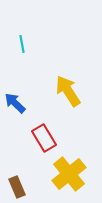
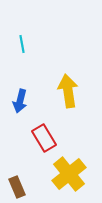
yellow arrow: rotated 24 degrees clockwise
blue arrow: moved 5 px right, 2 px up; rotated 120 degrees counterclockwise
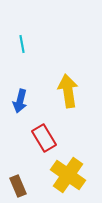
yellow cross: moved 1 px left, 1 px down; rotated 16 degrees counterclockwise
brown rectangle: moved 1 px right, 1 px up
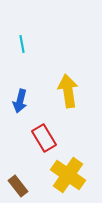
brown rectangle: rotated 15 degrees counterclockwise
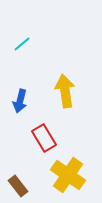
cyan line: rotated 60 degrees clockwise
yellow arrow: moved 3 px left
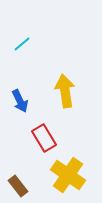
blue arrow: rotated 40 degrees counterclockwise
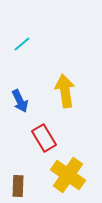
brown rectangle: rotated 40 degrees clockwise
